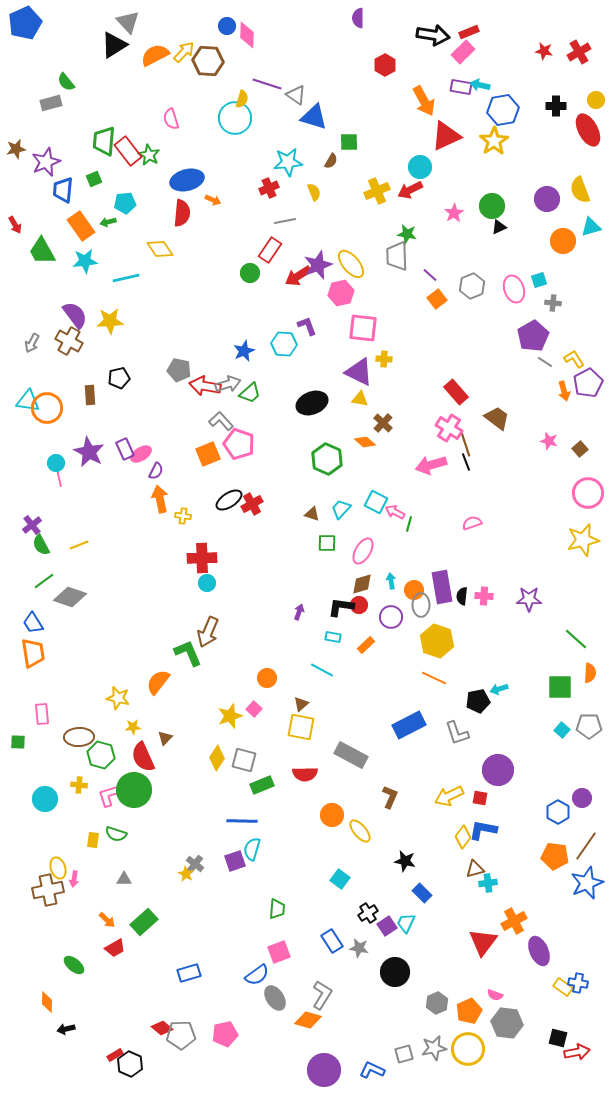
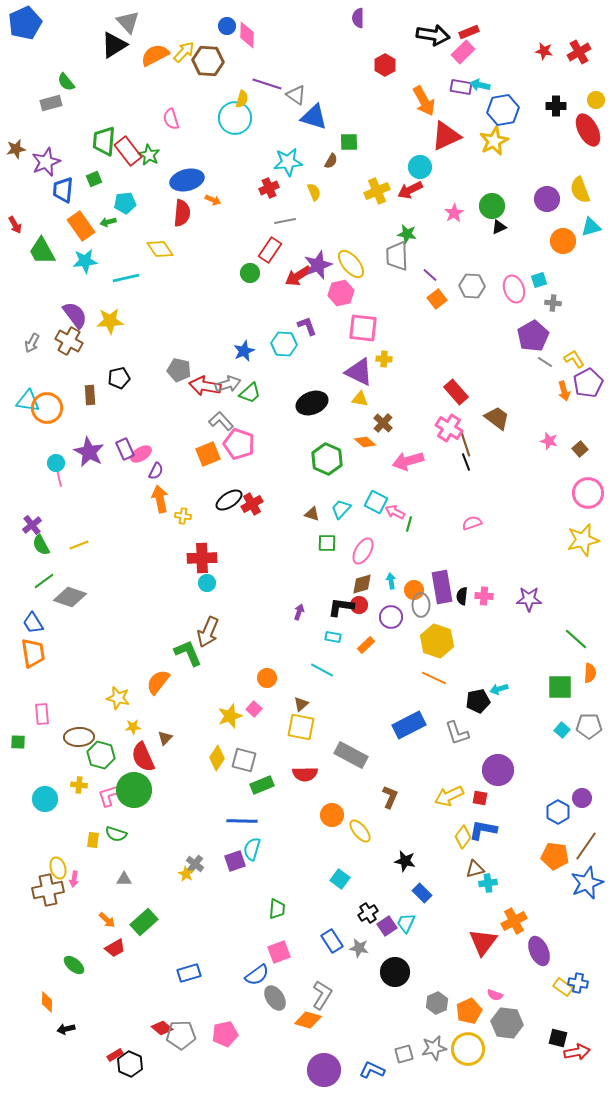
yellow star at (494, 141): rotated 8 degrees clockwise
gray hexagon at (472, 286): rotated 25 degrees clockwise
pink arrow at (431, 465): moved 23 px left, 4 px up
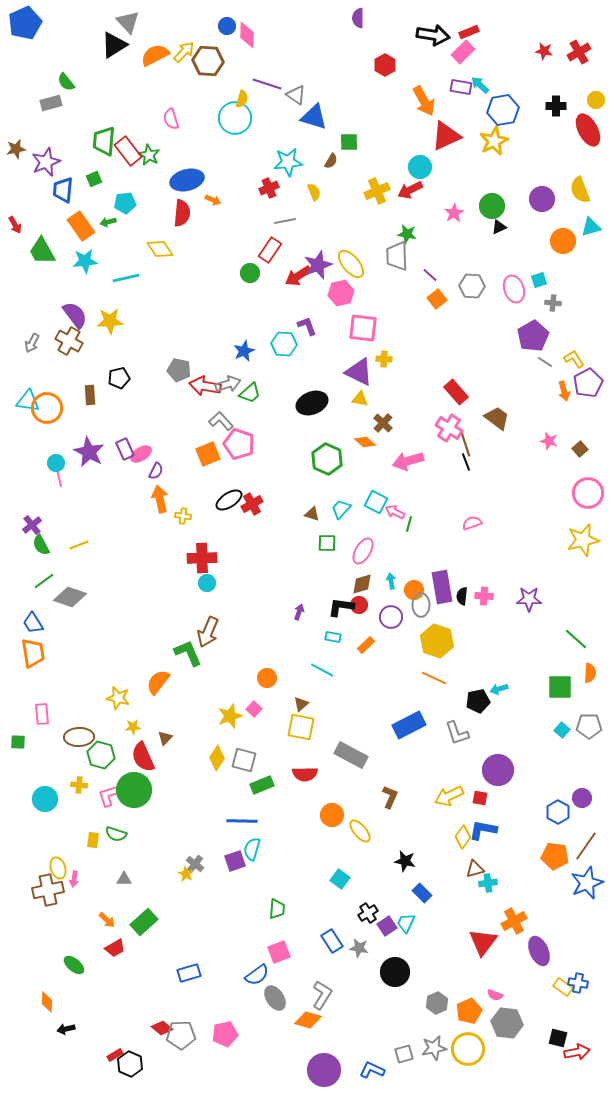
cyan arrow at (480, 85): rotated 30 degrees clockwise
purple circle at (547, 199): moved 5 px left
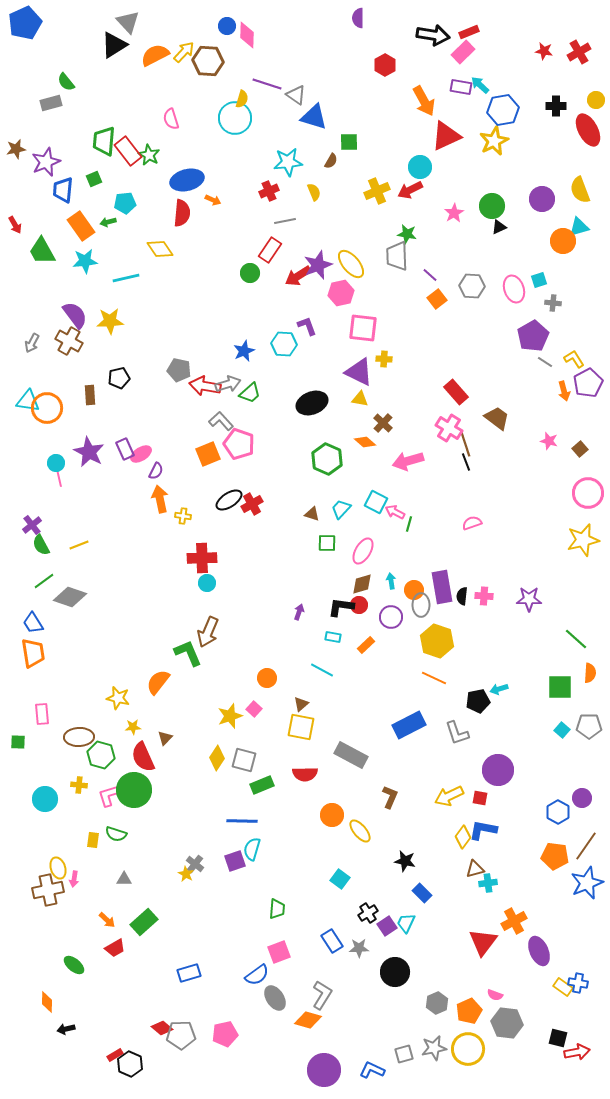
red cross at (269, 188): moved 3 px down
cyan triangle at (591, 227): moved 12 px left
gray star at (359, 948): rotated 12 degrees counterclockwise
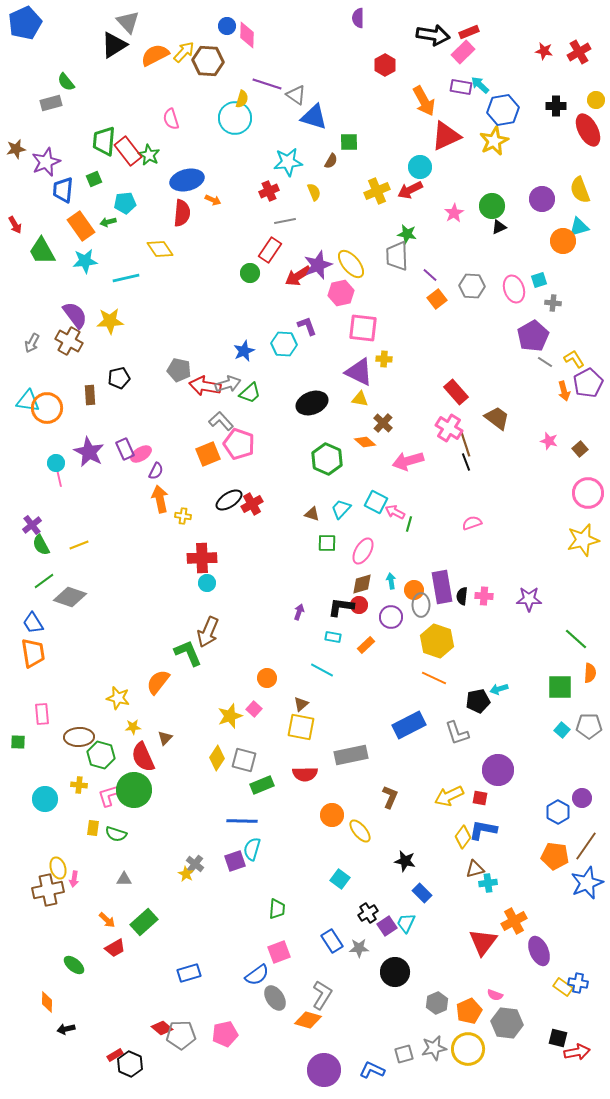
gray rectangle at (351, 755): rotated 40 degrees counterclockwise
yellow rectangle at (93, 840): moved 12 px up
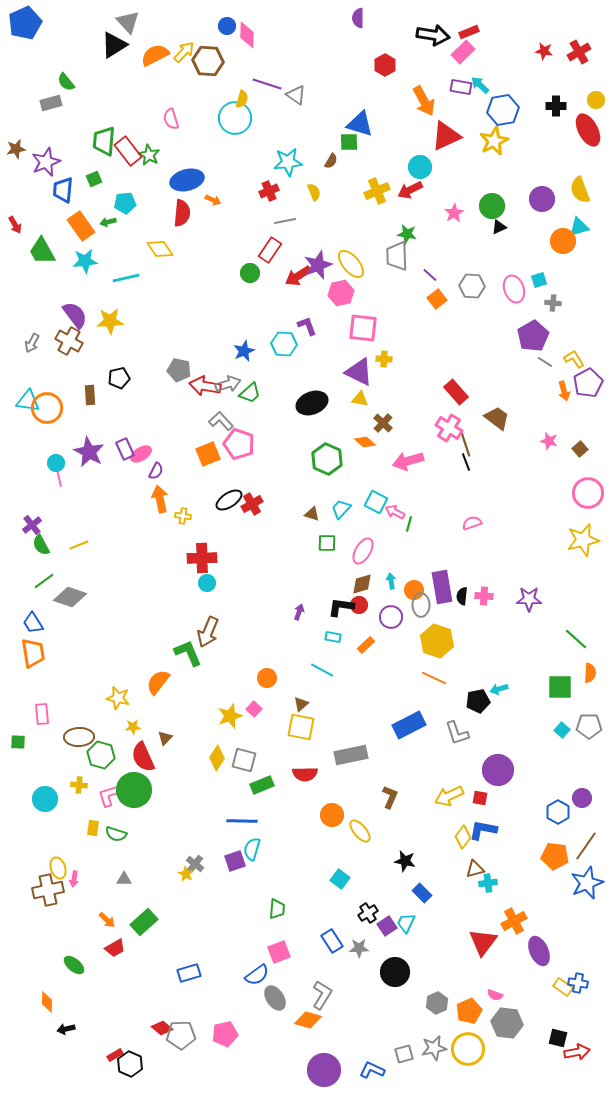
blue triangle at (314, 117): moved 46 px right, 7 px down
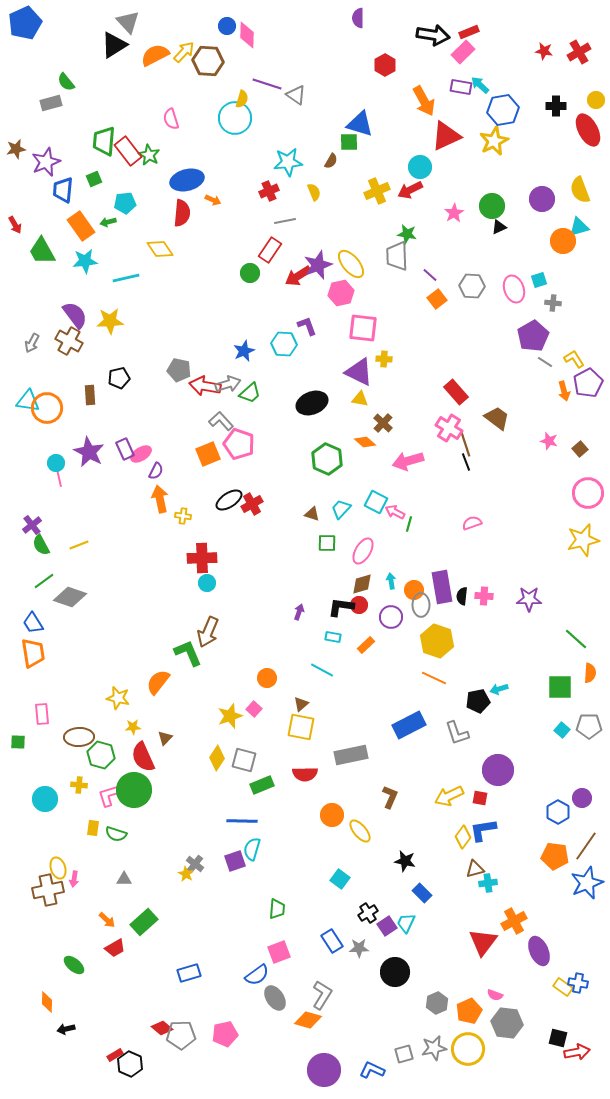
blue L-shape at (483, 830): rotated 20 degrees counterclockwise
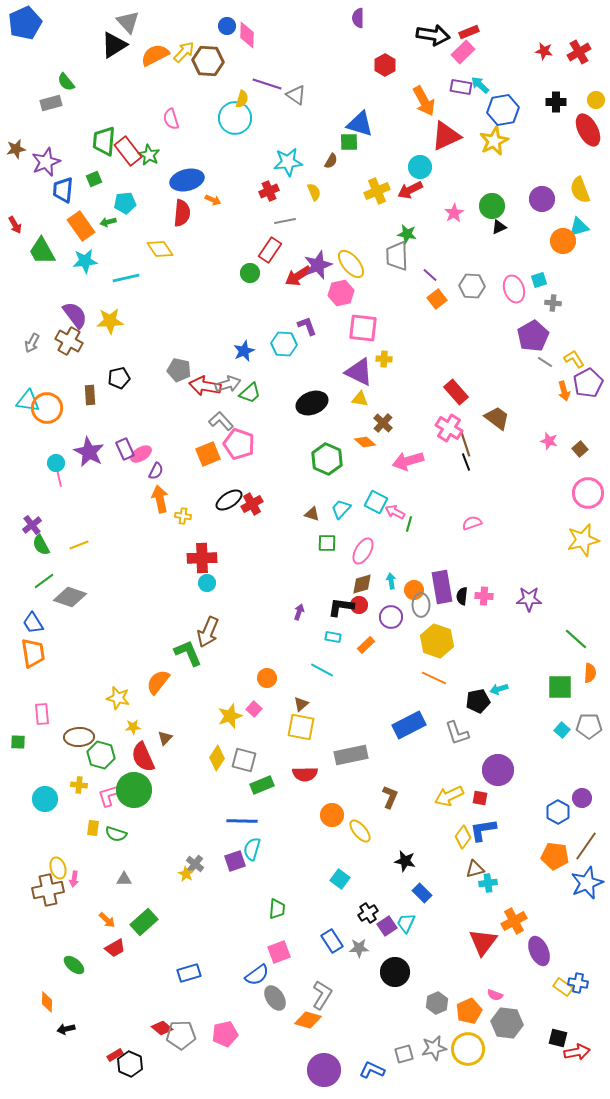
black cross at (556, 106): moved 4 px up
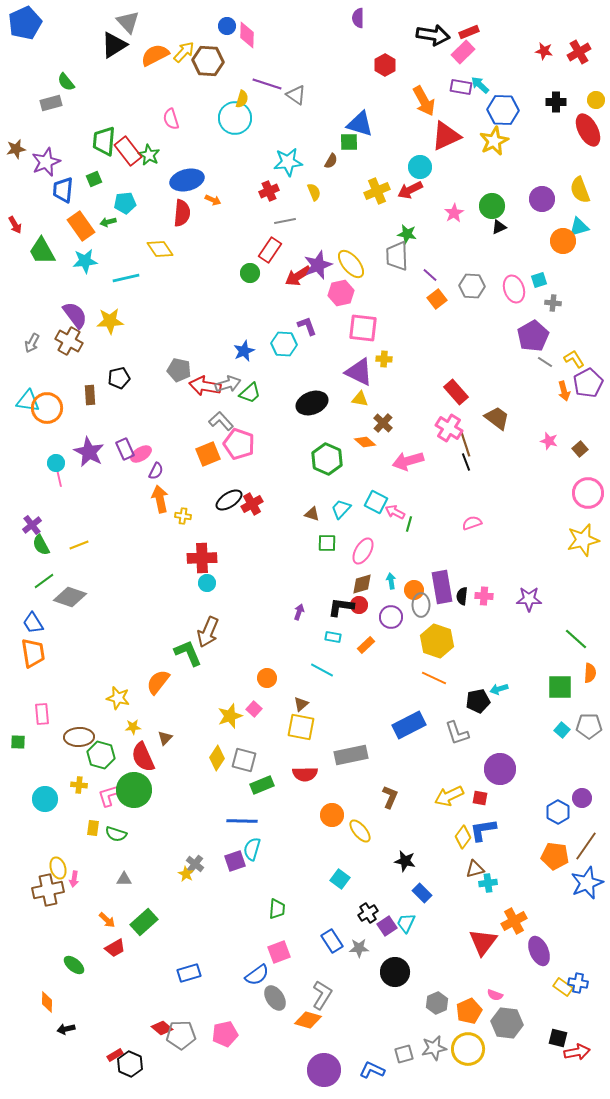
blue hexagon at (503, 110): rotated 12 degrees clockwise
purple circle at (498, 770): moved 2 px right, 1 px up
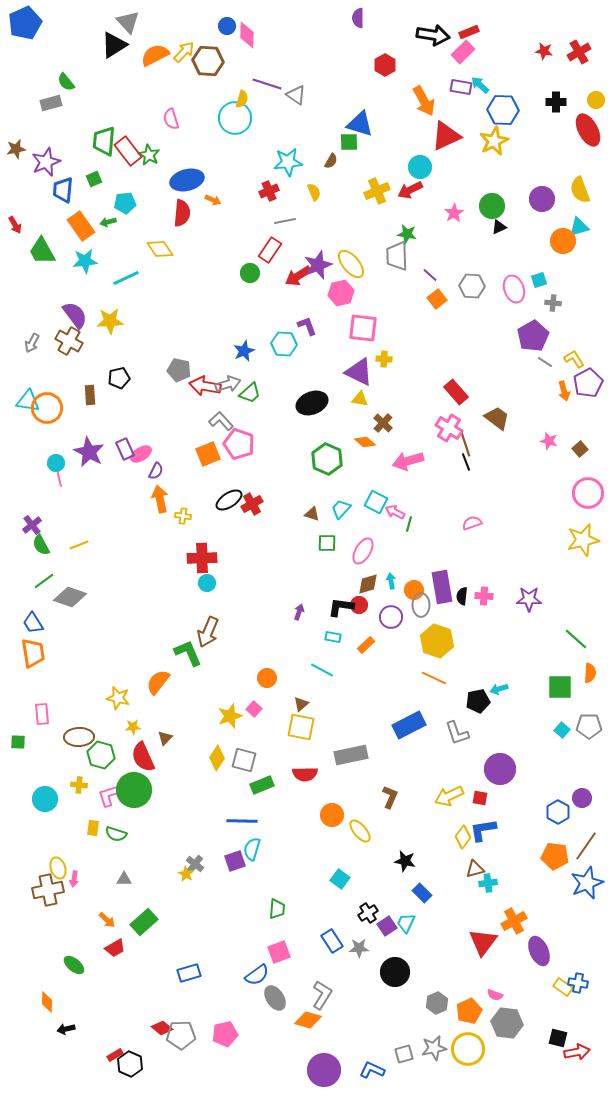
cyan line at (126, 278): rotated 12 degrees counterclockwise
brown diamond at (362, 584): moved 6 px right
